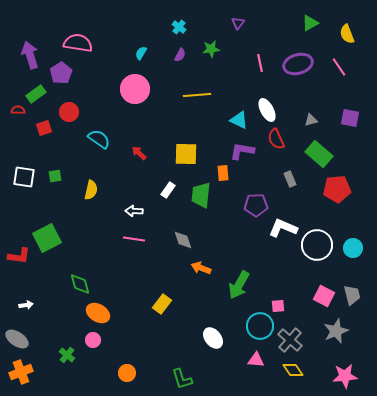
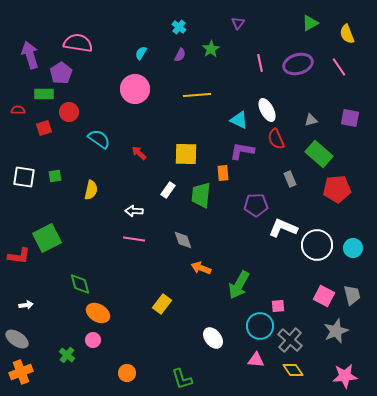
green star at (211, 49): rotated 24 degrees counterclockwise
green rectangle at (36, 94): moved 8 px right; rotated 36 degrees clockwise
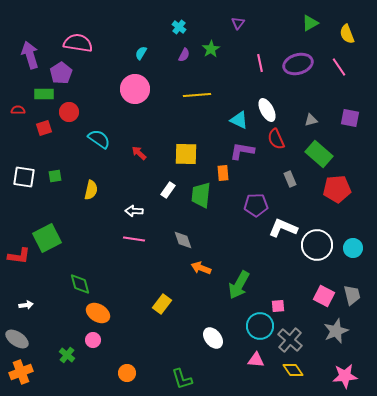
purple semicircle at (180, 55): moved 4 px right
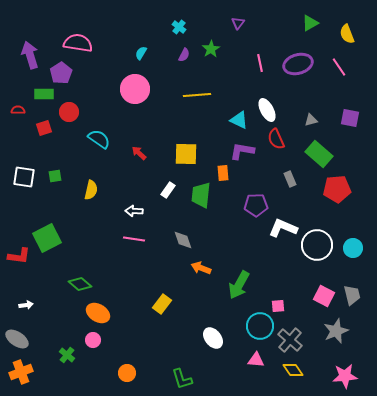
green diamond at (80, 284): rotated 35 degrees counterclockwise
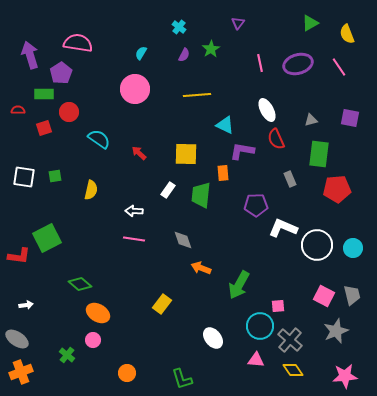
cyan triangle at (239, 120): moved 14 px left, 5 px down
green rectangle at (319, 154): rotated 56 degrees clockwise
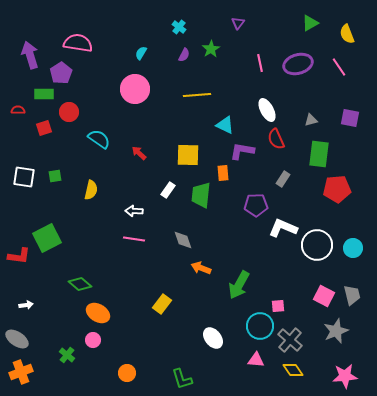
yellow square at (186, 154): moved 2 px right, 1 px down
gray rectangle at (290, 179): moved 7 px left; rotated 56 degrees clockwise
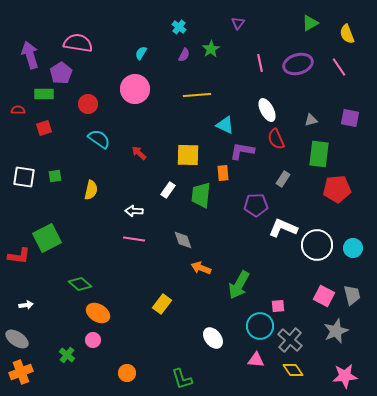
red circle at (69, 112): moved 19 px right, 8 px up
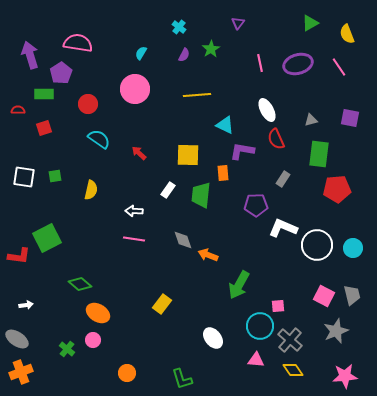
orange arrow at (201, 268): moved 7 px right, 13 px up
green cross at (67, 355): moved 6 px up
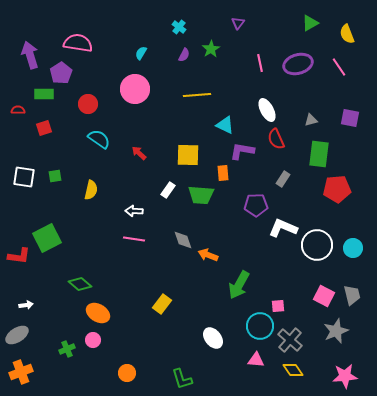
green trapezoid at (201, 195): rotated 92 degrees counterclockwise
gray ellipse at (17, 339): moved 4 px up; rotated 65 degrees counterclockwise
green cross at (67, 349): rotated 28 degrees clockwise
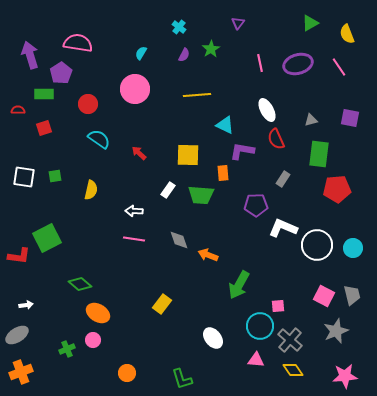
gray diamond at (183, 240): moved 4 px left
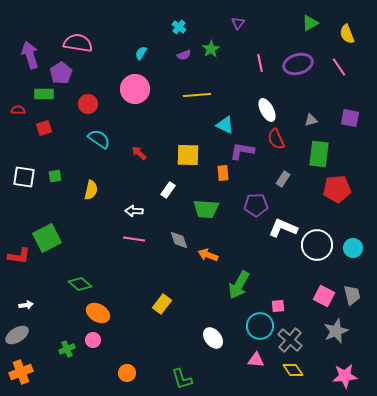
purple semicircle at (184, 55): rotated 40 degrees clockwise
green trapezoid at (201, 195): moved 5 px right, 14 px down
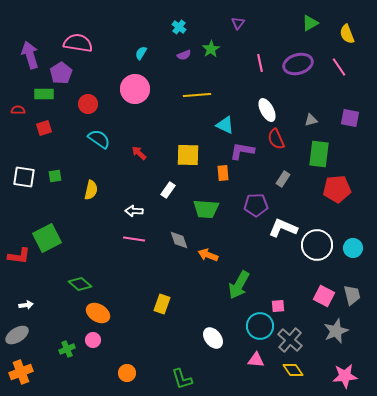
yellow rectangle at (162, 304): rotated 18 degrees counterclockwise
